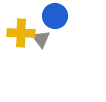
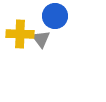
yellow cross: moved 1 px left, 1 px down
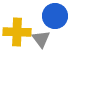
yellow cross: moved 3 px left, 2 px up
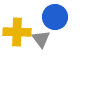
blue circle: moved 1 px down
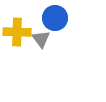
blue circle: moved 1 px down
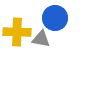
gray triangle: rotated 42 degrees counterclockwise
